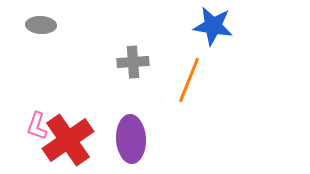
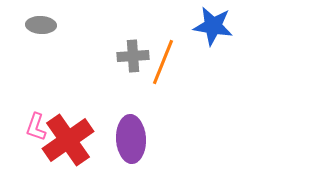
gray cross: moved 6 px up
orange line: moved 26 px left, 18 px up
pink L-shape: moved 1 px left, 1 px down
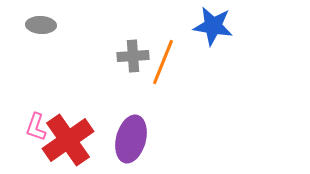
purple ellipse: rotated 18 degrees clockwise
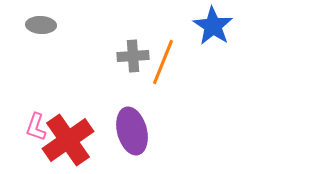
blue star: rotated 24 degrees clockwise
purple ellipse: moved 1 px right, 8 px up; rotated 30 degrees counterclockwise
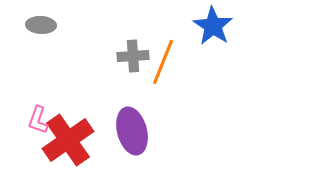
pink L-shape: moved 2 px right, 7 px up
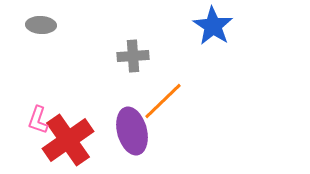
orange line: moved 39 px down; rotated 24 degrees clockwise
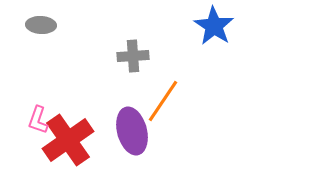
blue star: moved 1 px right
orange line: rotated 12 degrees counterclockwise
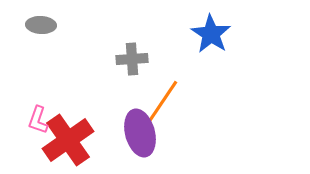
blue star: moved 3 px left, 8 px down
gray cross: moved 1 px left, 3 px down
purple ellipse: moved 8 px right, 2 px down
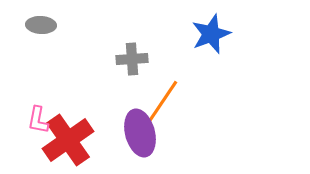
blue star: rotated 18 degrees clockwise
pink L-shape: rotated 8 degrees counterclockwise
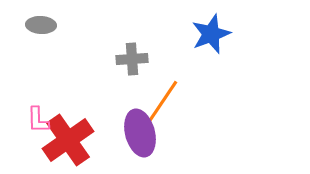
pink L-shape: rotated 12 degrees counterclockwise
